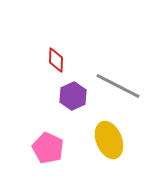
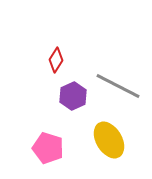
red diamond: rotated 30 degrees clockwise
yellow ellipse: rotated 9 degrees counterclockwise
pink pentagon: rotated 8 degrees counterclockwise
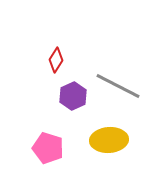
yellow ellipse: rotated 63 degrees counterclockwise
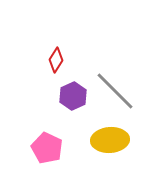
gray line: moved 3 px left, 5 px down; rotated 18 degrees clockwise
yellow ellipse: moved 1 px right
pink pentagon: moved 1 px left; rotated 8 degrees clockwise
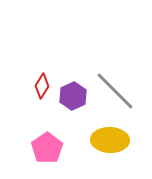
red diamond: moved 14 px left, 26 px down
yellow ellipse: rotated 6 degrees clockwise
pink pentagon: rotated 12 degrees clockwise
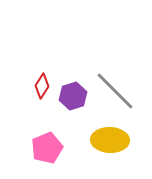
purple hexagon: rotated 8 degrees clockwise
pink pentagon: rotated 12 degrees clockwise
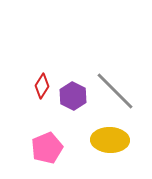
purple hexagon: rotated 16 degrees counterclockwise
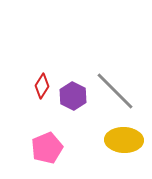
yellow ellipse: moved 14 px right
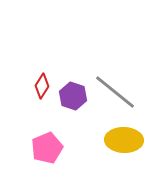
gray line: moved 1 px down; rotated 6 degrees counterclockwise
purple hexagon: rotated 8 degrees counterclockwise
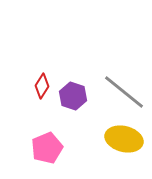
gray line: moved 9 px right
yellow ellipse: moved 1 px up; rotated 12 degrees clockwise
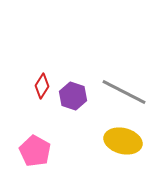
gray line: rotated 12 degrees counterclockwise
yellow ellipse: moved 1 px left, 2 px down
pink pentagon: moved 12 px left, 3 px down; rotated 20 degrees counterclockwise
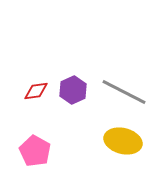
red diamond: moved 6 px left, 5 px down; rotated 50 degrees clockwise
purple hexagon: moved 6 px up; rotated 16 degrees clockwise
